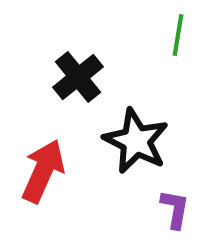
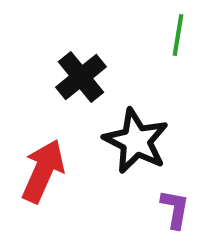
black cross: moved 3 px right
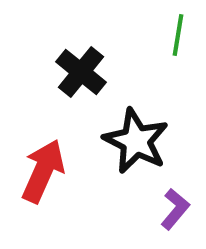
black cross: moved 5 px up; rotated 12 degrees counterclockwise
purple L-shape: rotated 30 degrees clockwise
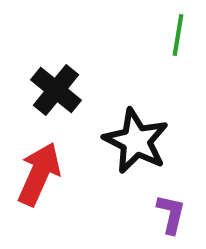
black cross: moved 25 px left, 18 px down
red arrow: moved 4 px left, 3 px down
purple L-shape: moved 4 px left, 5 px down; rotated 27 degrees counterclockwise
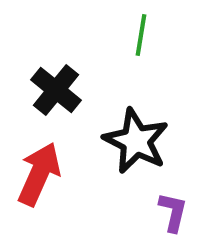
green line: moved 37 px left
purple L-shape: moved 2 px right, 2 px up
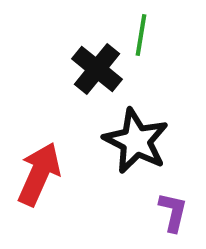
black cross: moved 41 px right, 21 px up
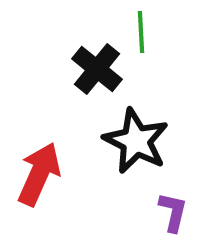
green line: moved 3 px up; rotated 12 degrees counterclockwise
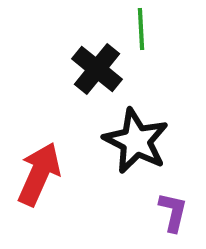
green line: moved 3 px up
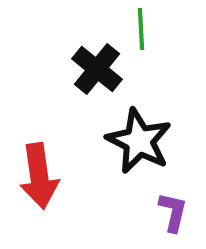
black star: moved 3 px right
red arrow: moved 2 px down; rotated 148 degrees clockwise
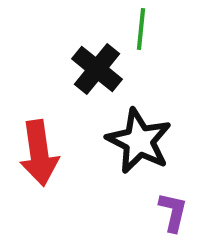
green line: rotated 9 degrees clockwise
red arrow: moved 23 px up
